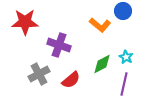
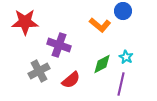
gray cross: moved 3 px up
purple line: moved 3 px left
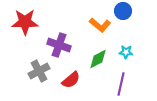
cyan star: moved 5 px up; rotated 24 degrees counterclockwise
green diamond: moved 4 px left, 5 px up
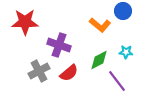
green diamond: moved 1 px right, 1 px down
red semicircle: moved 2 px left, 7 px up
purple line: moved 4 px left, 3 px up; rotated 50 degrees counterclockwise
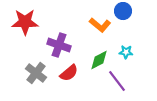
gray cross: moved 3 px left, 2 px down; rotated 25 degrees counterclockwise
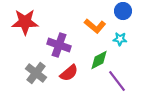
orange L-shape: moved 5 px left, 1 px down
cyan star: moved 6 px left, 13 px up
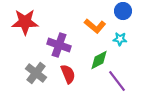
red semicircle: moved 1 px left, 1 px down; rotated 72 degrees counterclockwise
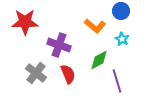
blue circle: moved 2 px left
cyan star: moved 2 px right; rotated 24 degrees clockwise
purple line: rotated 20 degrees clockwise
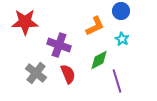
orange L-shape: rotated 65 degrees counterclockwise
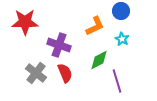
red semicircle: moved 3 px left, 1 px up
